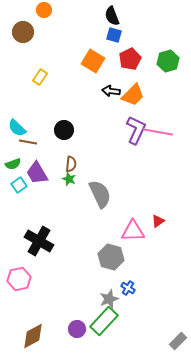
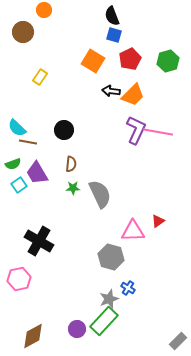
green star: moved 4 px right, 9 px down; rotated 24 degrees counterclockwise
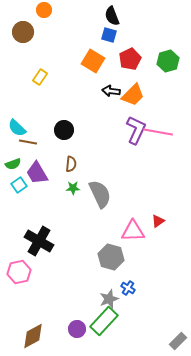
blue square: moved 5 px left
pink hexagon: moved 7 px up
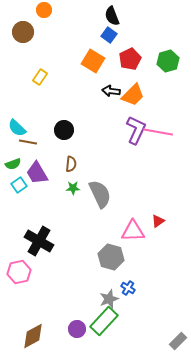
blue square: rotated 21 degrees clockwise
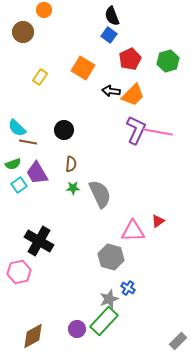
orange square: moved 10 px left, 7 px down
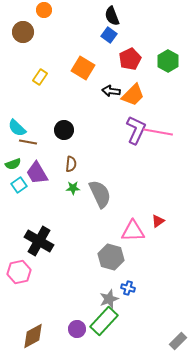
green hexagon: rotated 15 degrees counterclockwise
blue cross: rotated 16 degrees counterclockwise
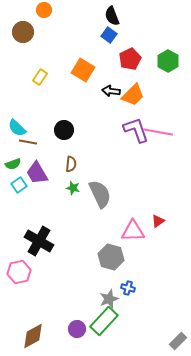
orange square: moved 2 px down
purple L-shape: rotated 44 degrees counterclockwise
green star: rotated 16 degrees clockwise
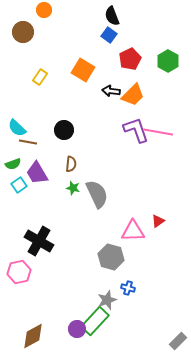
gray semicircle: moved 3 px left
gray star: moved 2 px left, 1 px down
green rectangle: moved 9 px left
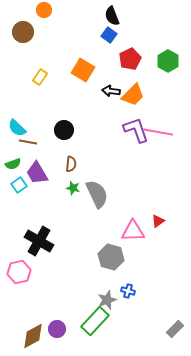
blue cross: moved 3 px down
purple circle: moved 20 px left
gray rectangle: moved 3 px left, 12 px up
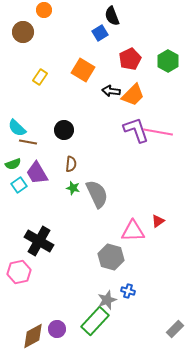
blue square: moved 9 px left, 2 px up; rotated 21 degrees clockwise
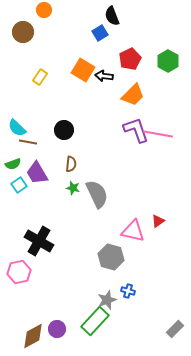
black arrow: moved 7 px left, 15 px up
pink line: moved 2 px down
pink triangle: rotated 15 degrees clockwise
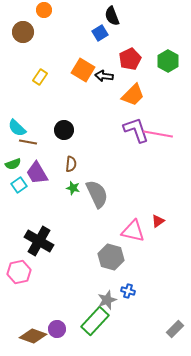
brown diamond: rotated 48 degrees clockwise
